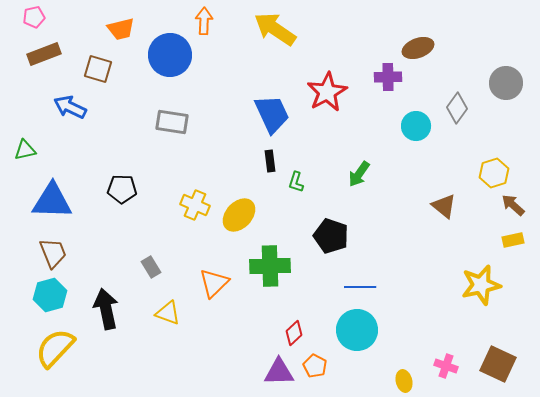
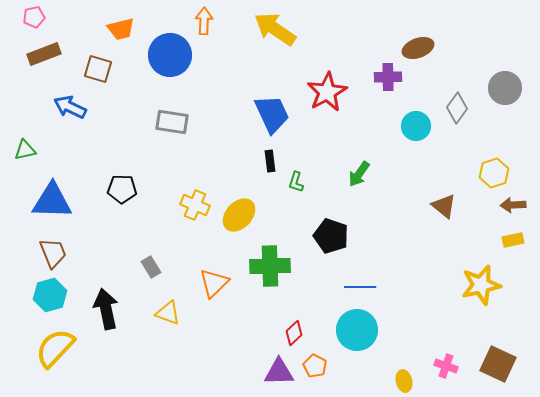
gray circle at (506, 83): moved 1 px left, 5 px down
brown arrow at (513, 205): rotated 45 degrees counterclockwise
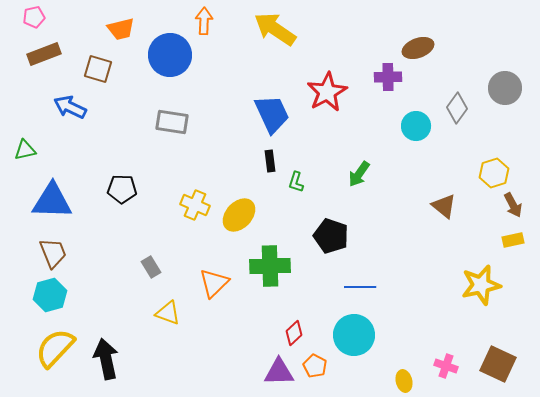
brown arrow at (513, 205): rotated 115 degrees counterclockwise
black arrow at (106, 309): moved 50 px down
cyan circle at (357, 330): moved 3 px left, 5 px down
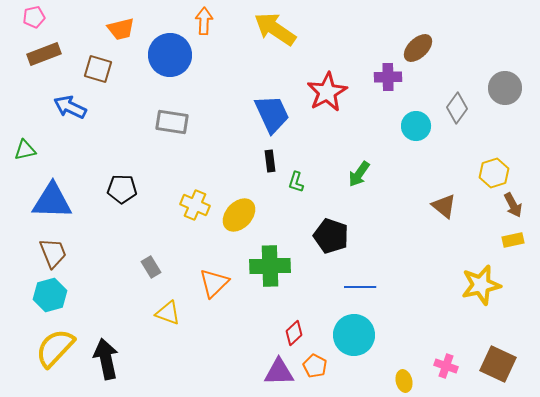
brown ellipse at (418, 48): rotated 24 degrees counterclockwise
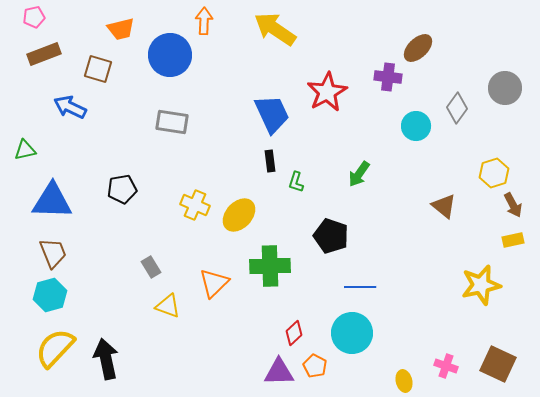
purple cross at (388, 77): rotated 8 degrees clockwise
black pentagon at (122, 189): rotated 12 degrees counterclockwise
yellow triangle at (168, 313): moved 7 px up
cyan circle at (354, 335): moved 2 px left, 2 px up
